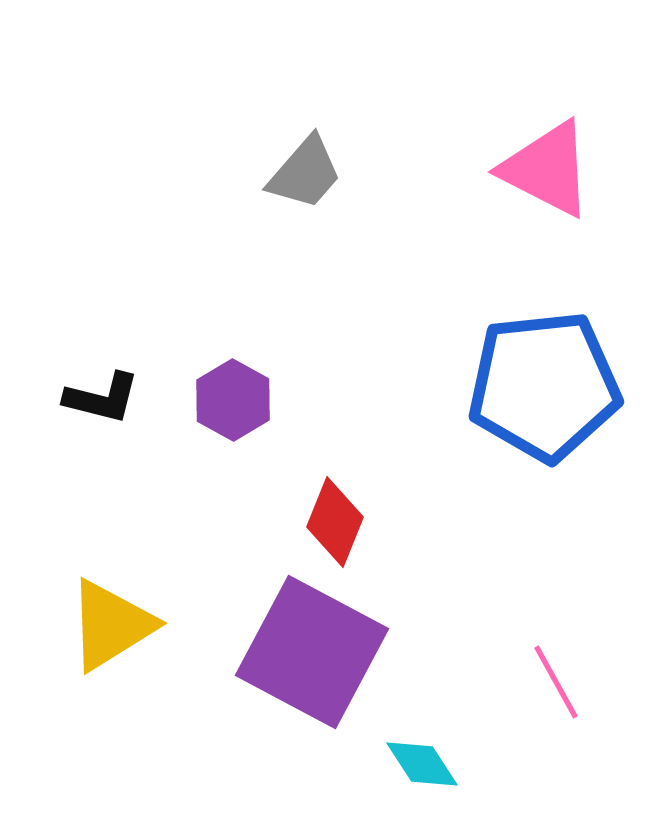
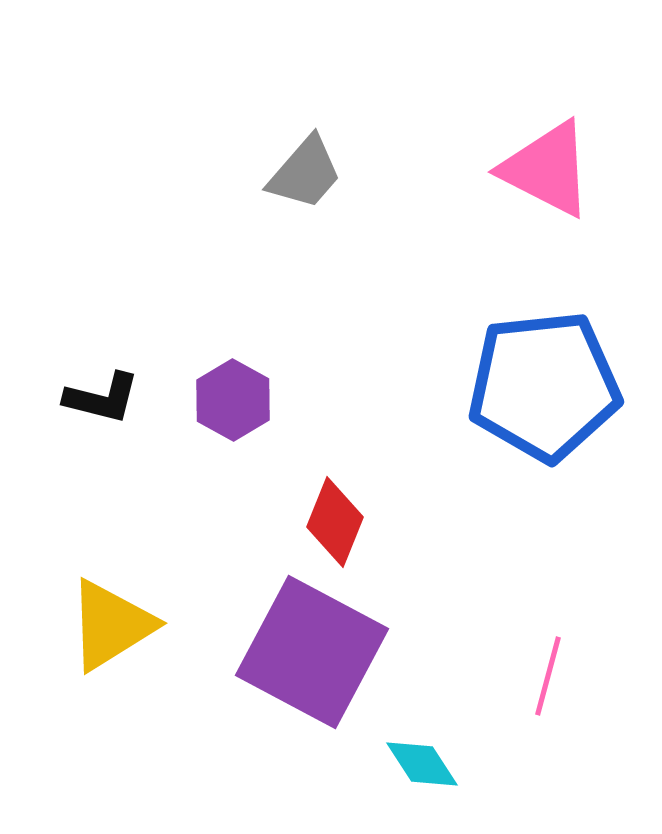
pink line: moved 8 px left, 6 px up; rotated 44 degrees clockwise
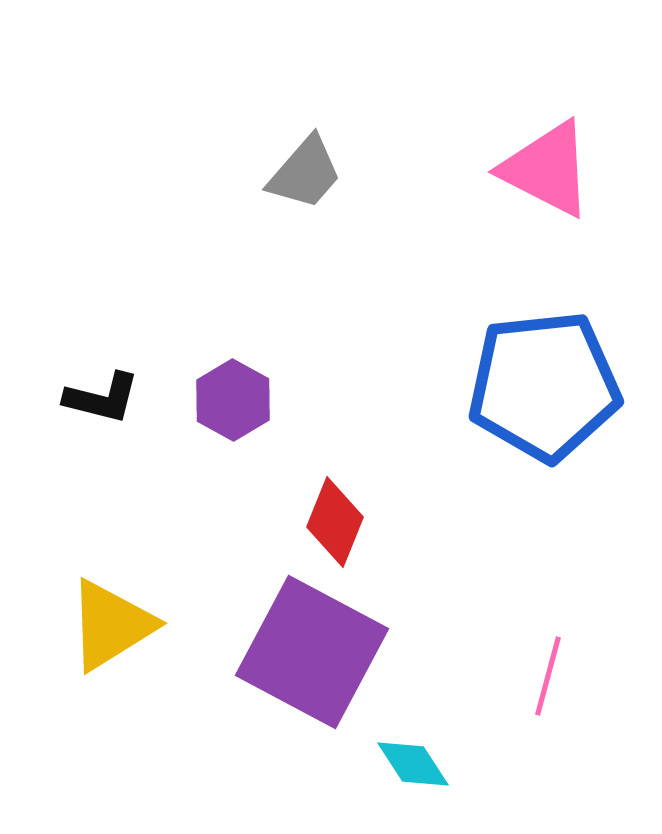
cyan diamond: moved 9 px left
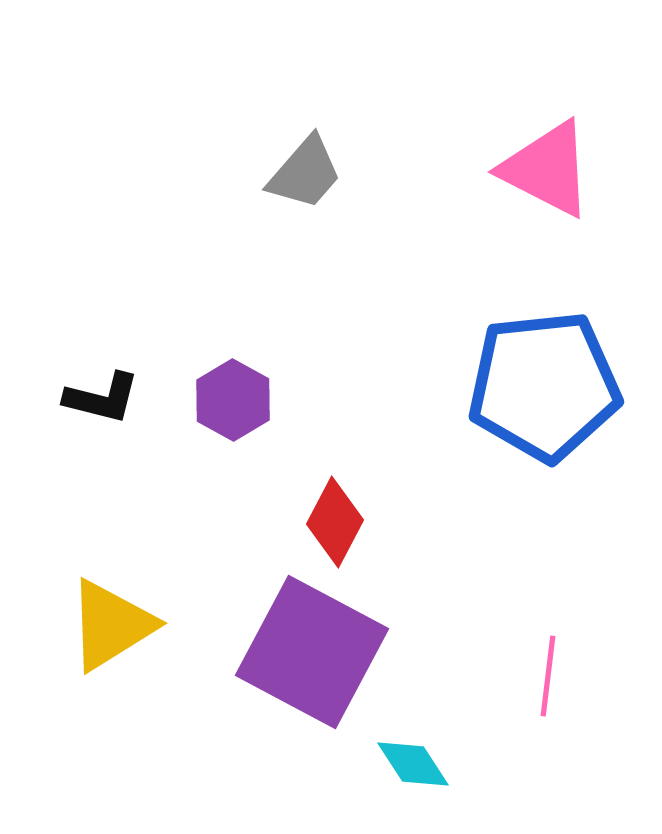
red diamond: rotated 6 degrees clockwise
pink line: rotated 8 degrees counterclockwise
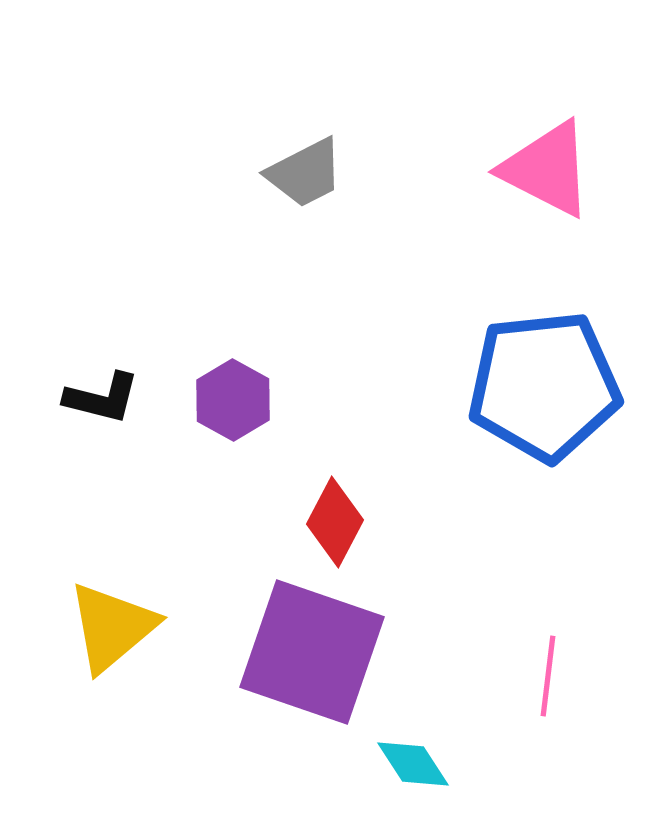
gray trapezoid: rotated 22 degrees clockwise
yellow triangle: moved 1 px right, 2 px down; rotated 8 degrees counterclockwise
purple square: rotated 9 degrees counterclockwise
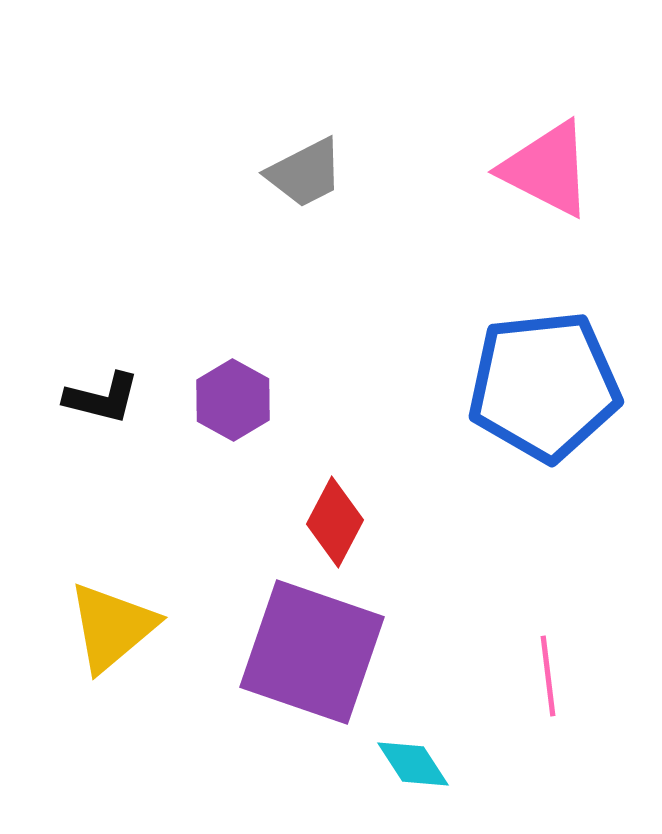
pink line: rotated 14 degrees counterclockwise
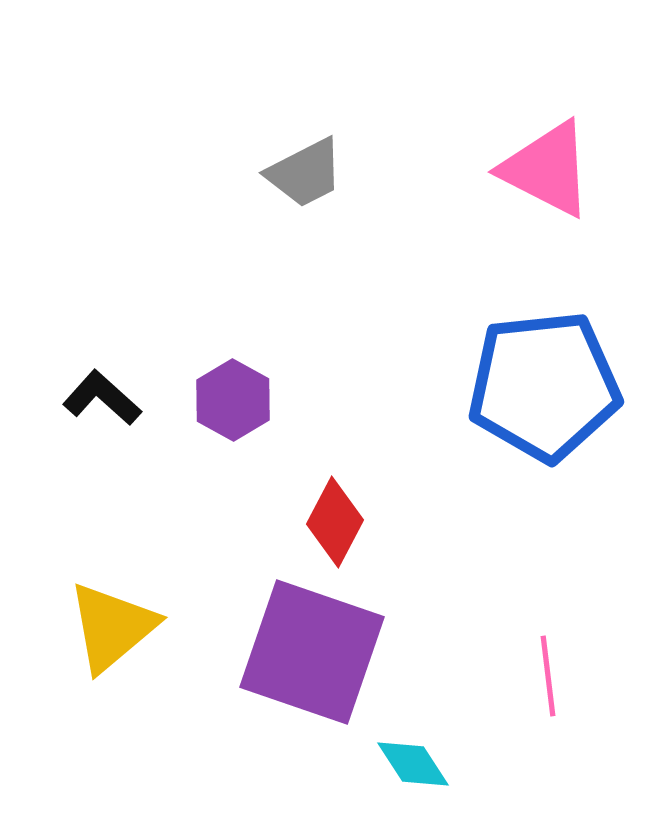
black L-shape: rotated 152 degrees counterclockwise
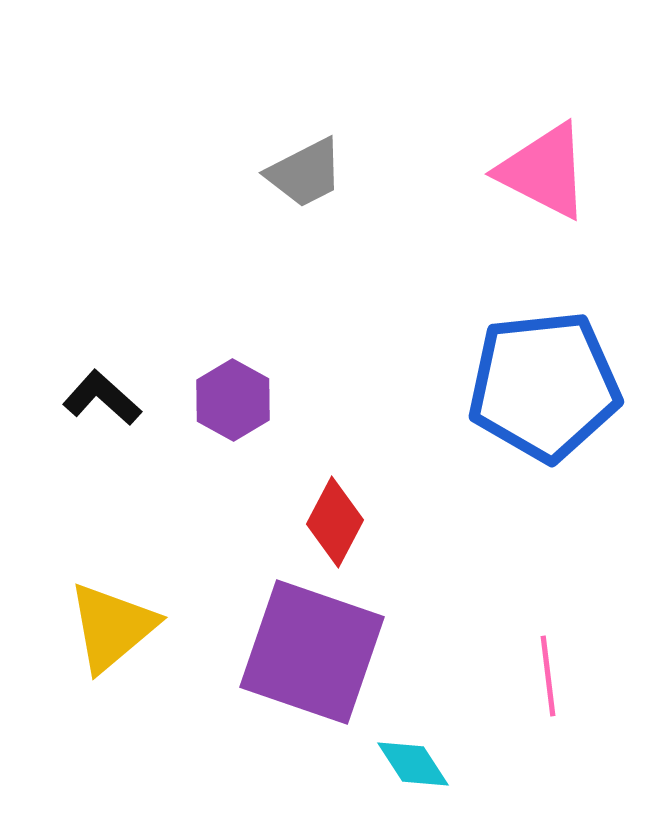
pink triangle: moved 3 px left, 2 px down
